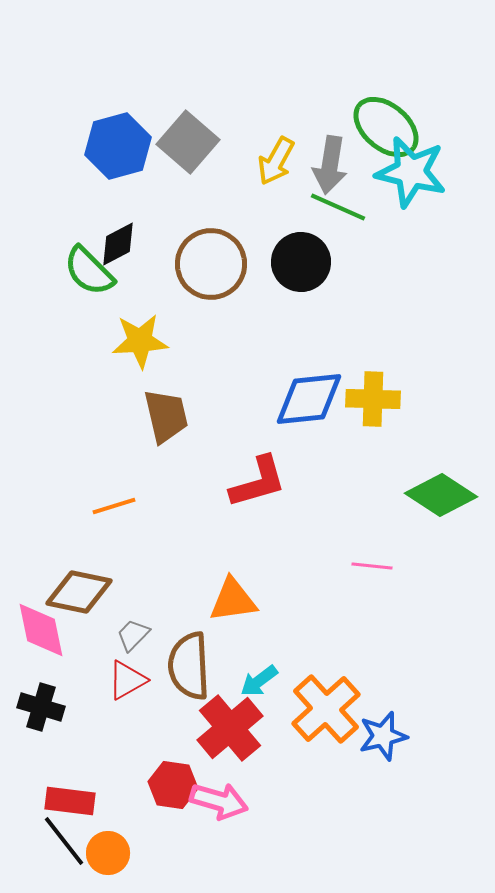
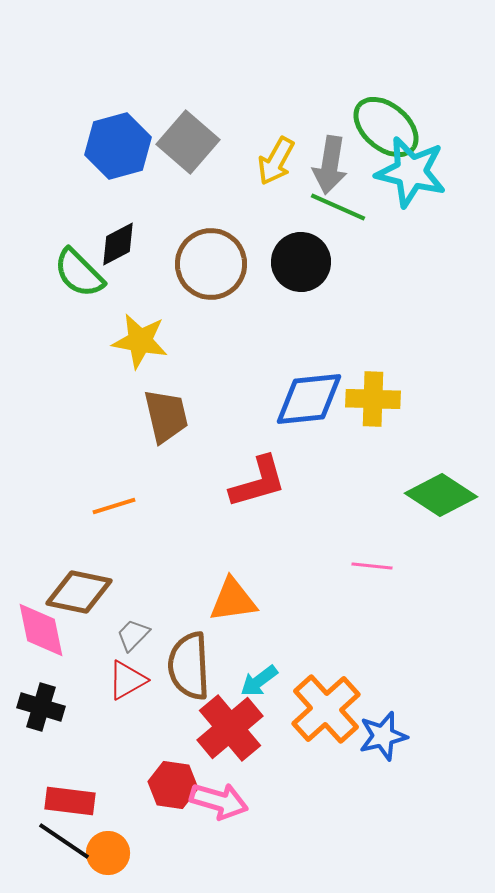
green semicircle: moved 10 px left, 2 px down
yellow star: rotated 14 degrees clockwise
black line: rotated 18 degrees counterclockwise
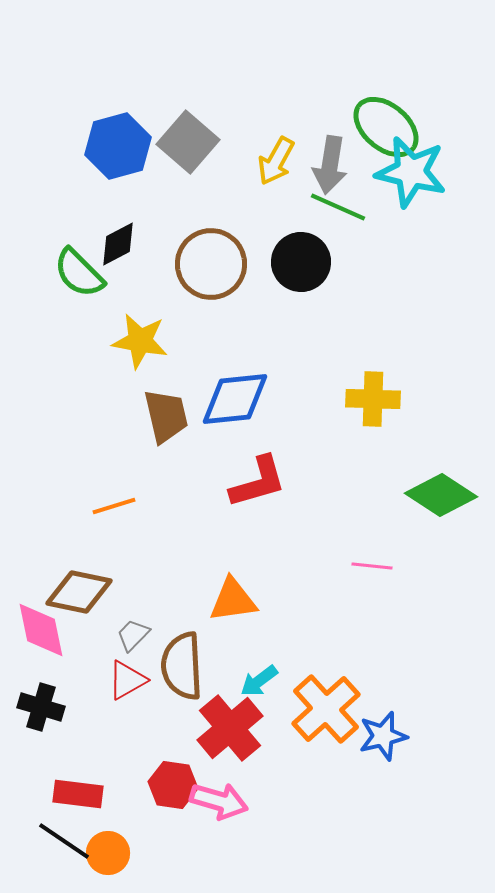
blue diamond: moved 74 px left
brown semicircle: moved 7 px left
red rectangle: moved 8 px right, 7 px up
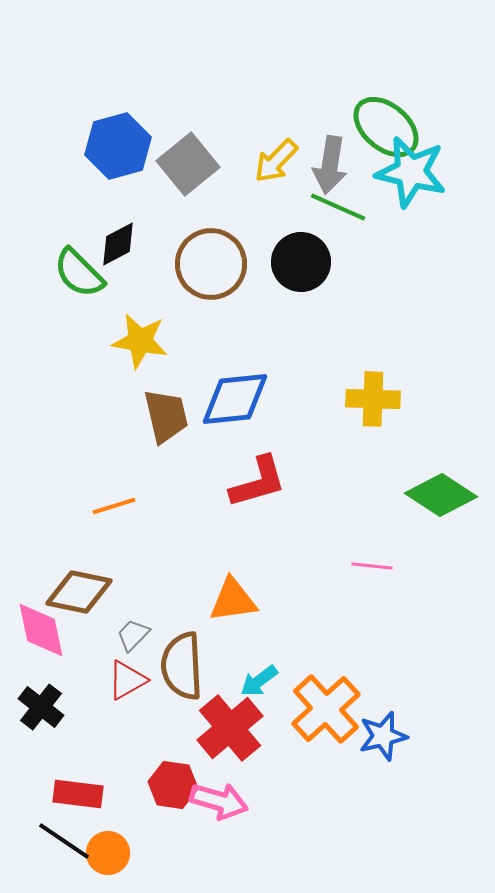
gray square: moved 22 px down; rotated 10 degrees clockwise
yellow arrow: rotated 15 degrees clockwise
black cross: rotated 21 degrees clockwise
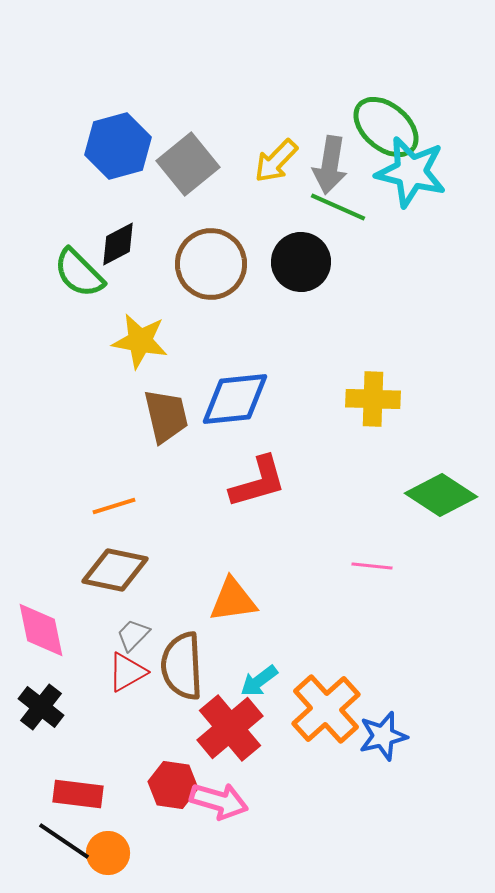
brown diamond: moved 36 px right, 22 px up
red triangle: moved 8 px up
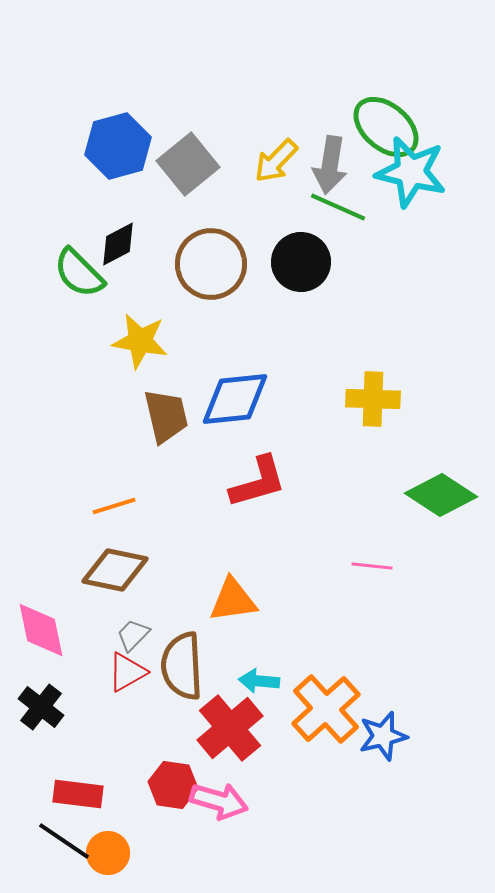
cyan arrow: rotated 42 degrees clockwise
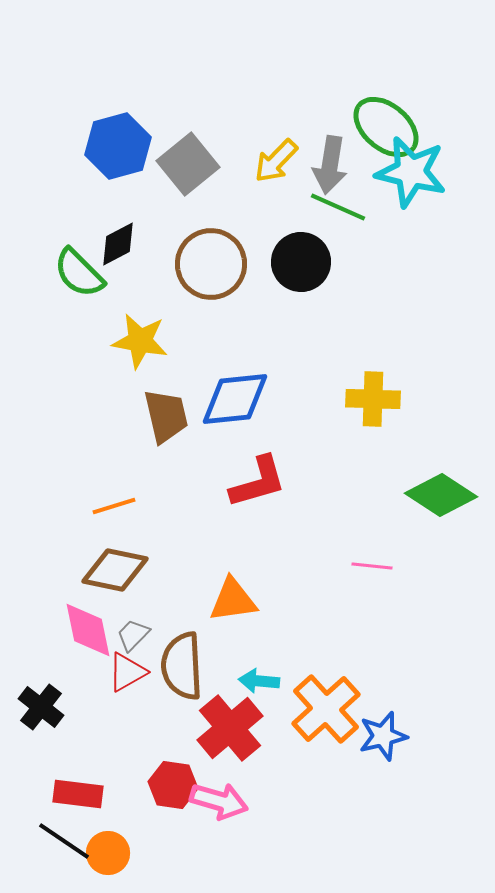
pink diamond: moved 47 px right
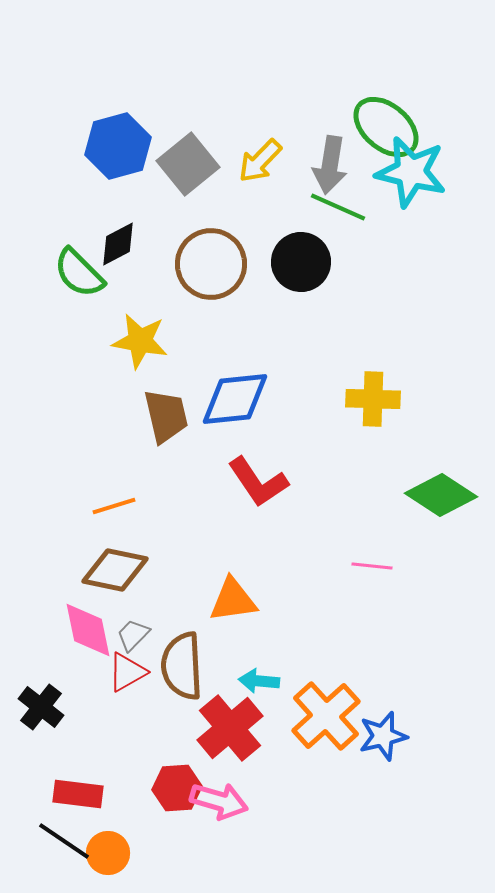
yellow arrow: moved 16 px left
red L-shape: rotated 72 degrees clockwise
orange cross: moved 7 px down
red hexagon: moved 4 px right, 3 px down; rotated 12 degrees counterclockwise
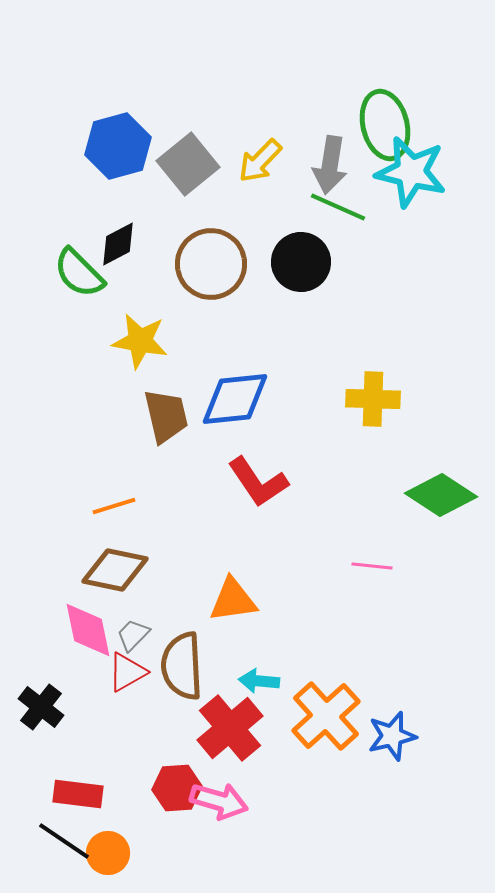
green ellipse: moved 1 px left, 2 px up; rotated 36 degrees clockwise
blue star: moved 9 px right
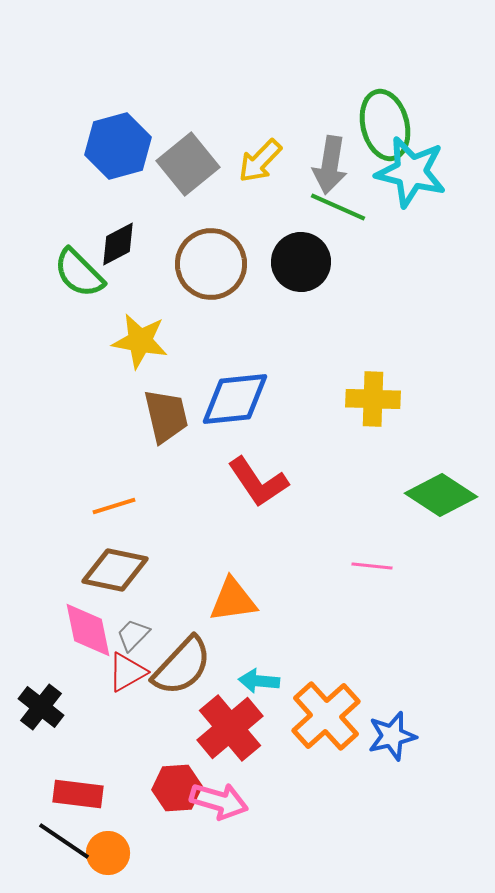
brown semicircle: rotated 134 degrees counterclockwise
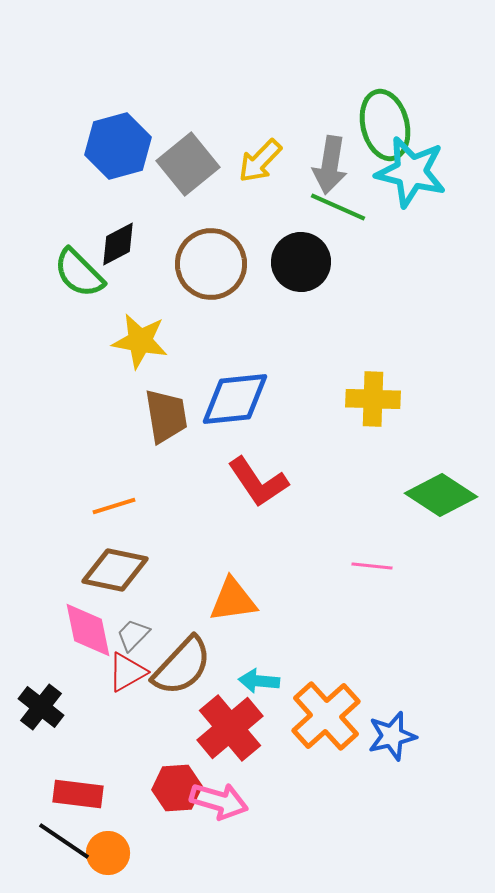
brown trapezoid: rotated 4 degrees clockwise
